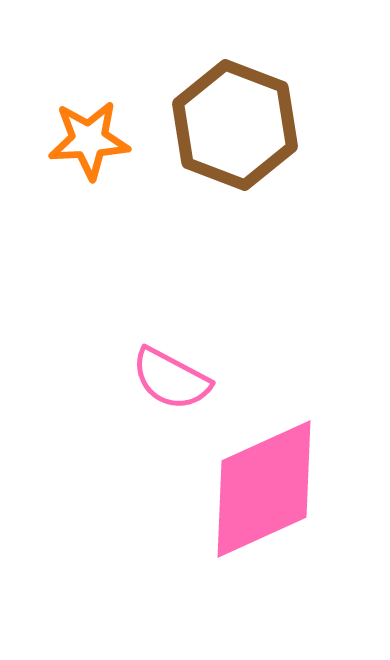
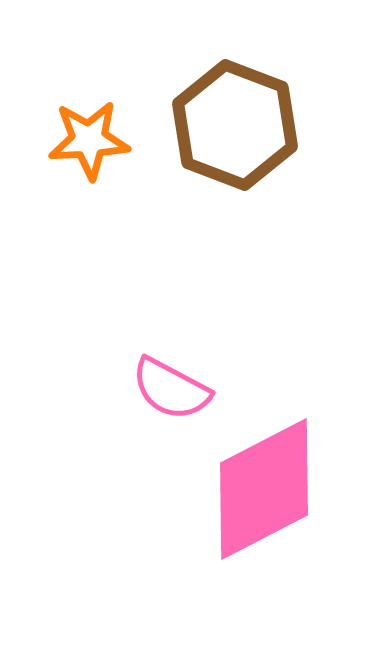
pink semicircle: moved 10 px down
pink diamond: rotated 3 degrees counterclockwise
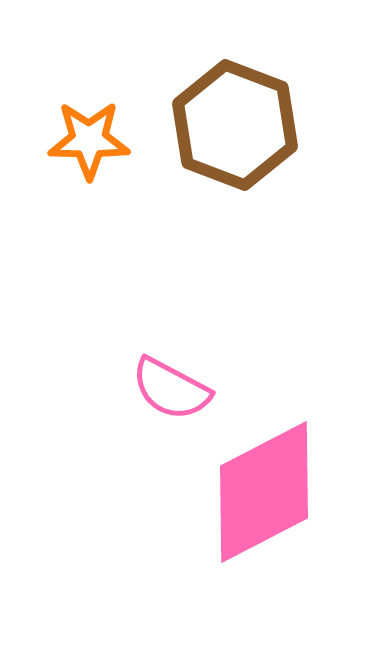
orange star: rotated 4 degrees clockwise
pink diamond: moved 3 px down
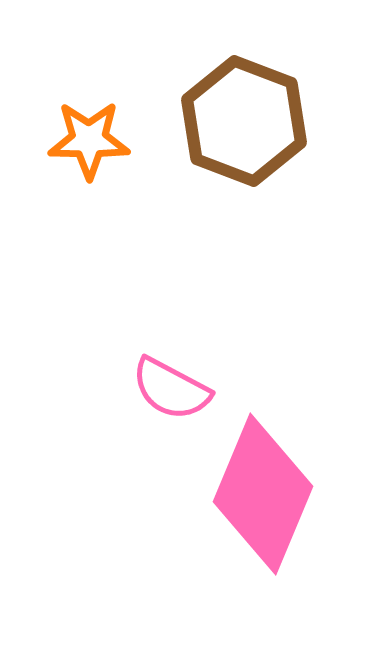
brown hexagon: moved 9 px right, 4 px up
pink diamond: moved 1 px left, 2 px down; rotated 40 degrees counterclockwise
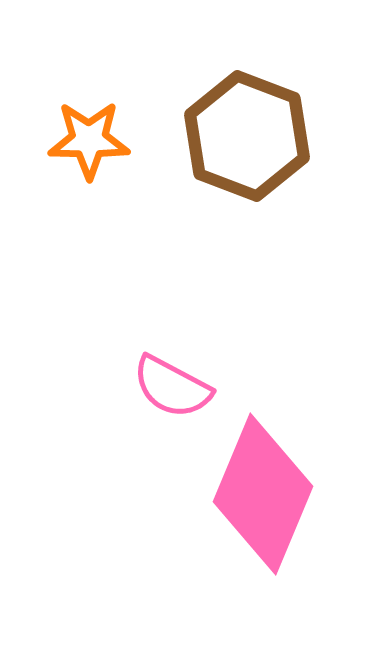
brown hexagon: moved 3 px right, 15 px down
pink semicircle: moved 1 px right, 2 px up
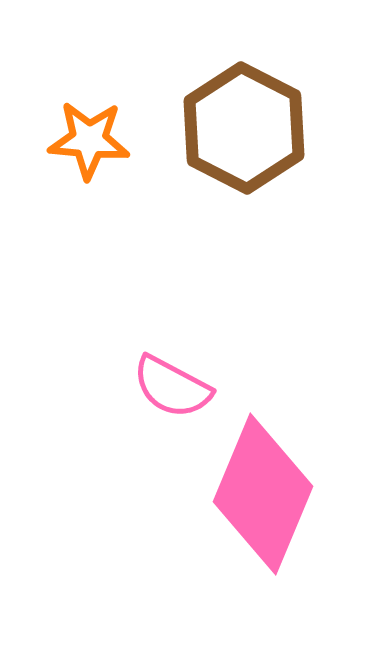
brown hexagon: moved 3 px left, 8 px up; rotated 6 degrees clockwise
orange star: rotated 4 degrees clockwise
